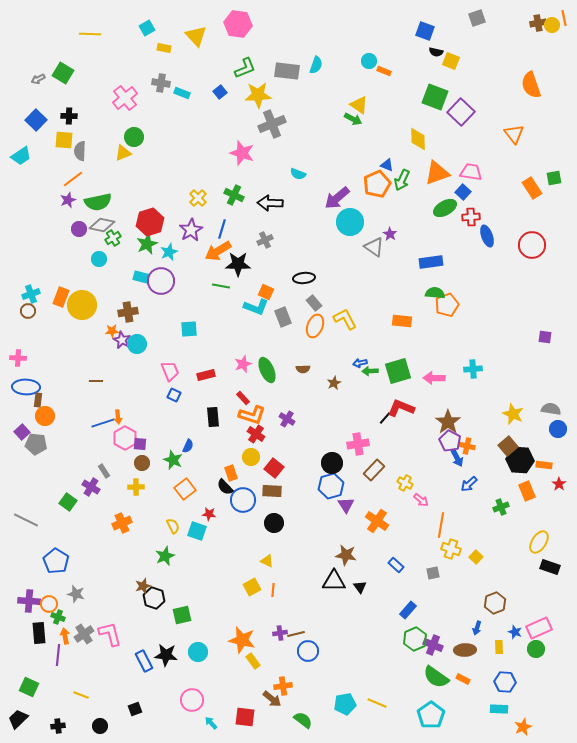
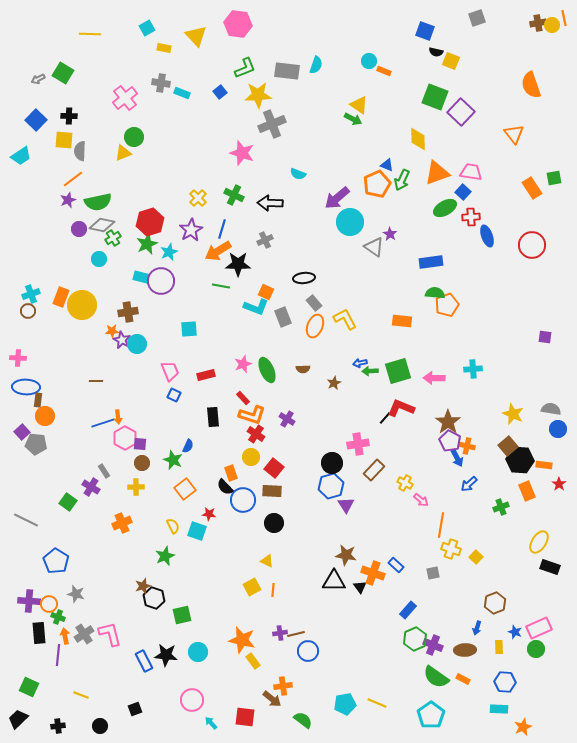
orange cross at (377, 521): moved 4 px left, 52 px down; rotated 15 degrees counterclockwise
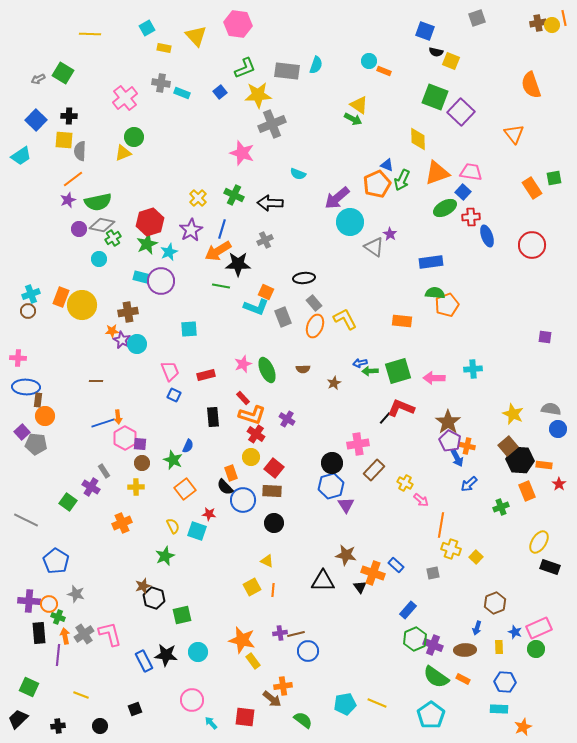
black triangle at (334, 581): moved 11 px left
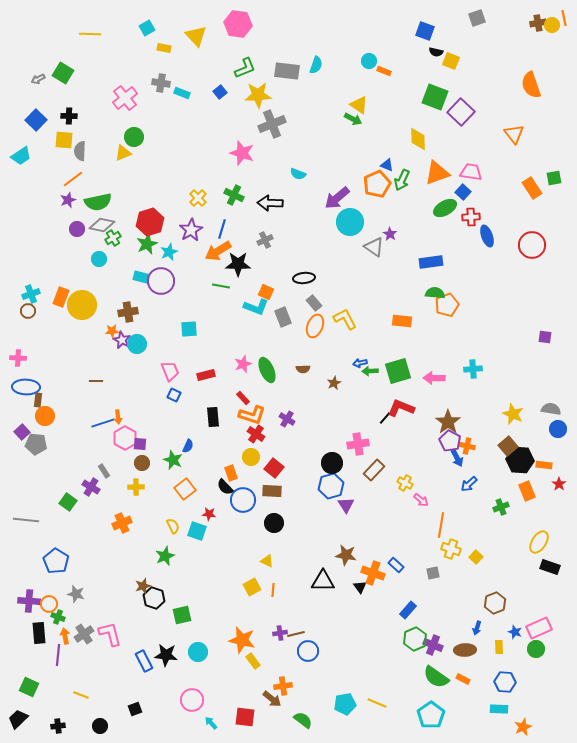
purple circle at (79, 229): moved 2 px left
gray line at (26, 520): rotated 20 degrees counterclockwise
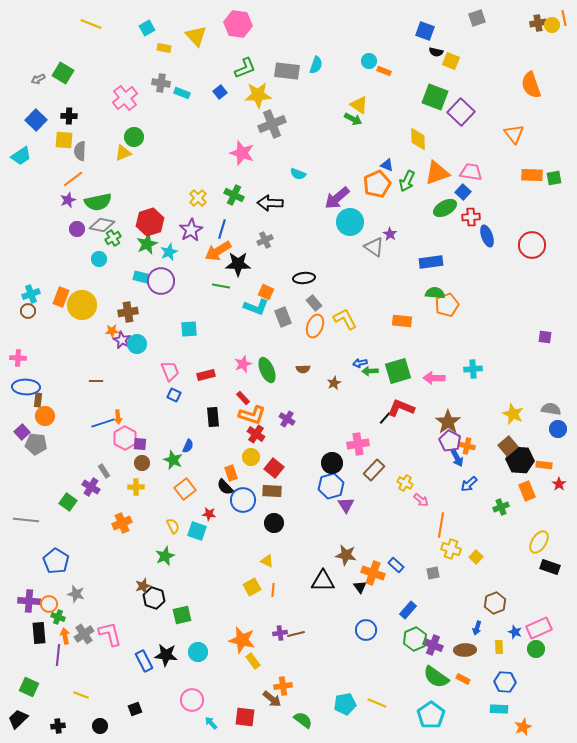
yellow line at (90, 34): moved 1 px right, 10 px up; rotated 20 degrees clockwise
green arrow at (402, 180): moved 5 px right, 1 px down
orange rectangle at (532, 188): moved 13 px up; rotated 55 degrees counterclockwise
blue circle at (308, 651): moved 58 px right, 21 px up
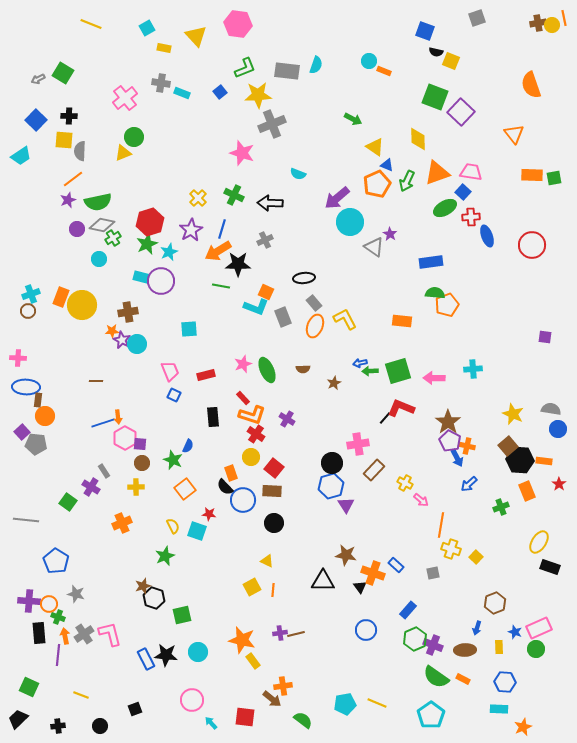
yellow triangle at (359, 105): moved 16 px right, 42 px down
orange rectangle at (544, 465): moved 4 px up
blue rectangle at (144, 661): moved 2 px right, 2 px up
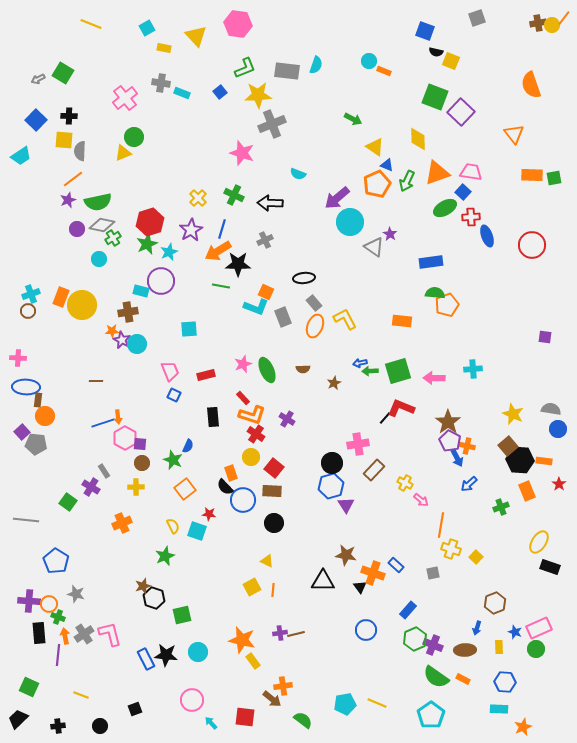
orange line at (564, 18): rotated 49 degrees clockwise
cyan rectangle at (141, 277): moved 14 px down
